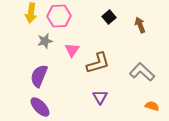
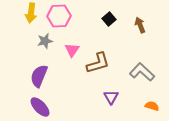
black square: moved 2 px down
purple triangle: moved 11 px right
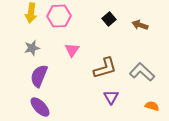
brown arrow: rotated 49 degrees counterclockwise
gray star: moved 13 px left, 7 px down
brown L-shape: moved 7 px right, 5 px down
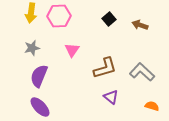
purple triangle: rotated 21 degrees counterclockwise
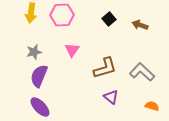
pink hexagon: moved 3 px right, 1 px up
gray star: moved 2 px right, 4 px down
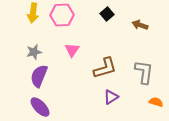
yellow arrow: moved 2 px right
black square: moved 2 px left, 5 px up
gray L-shape: moved 2 px right; rotated 55 degrees clockwise
purple triangle: rotated 49 degrees clockwise
orange semicircle: moved 4 px right, 4 px up
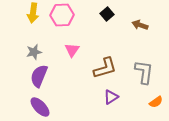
orange semicircle: rotated 128 degrees clockwise
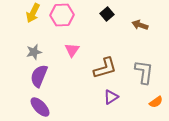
yellow arrow: rotated 18 degrees clockwise
